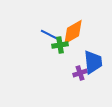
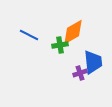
blue line: moved 21 px left
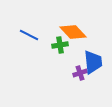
orange diamond: rotated 76 degrees clockwise
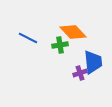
blue line: moved 1 px left, 3 px down
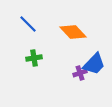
blue line: moved 14 px up; rotated 18 degrees clockwise
green cross: moved 26 px left, 13 px down
blue trapezoid: moved 1 px right, 2 px down; rotated 50 degrees clockwise
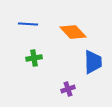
blue line: rotated 42 degrees counterclockwise
blue trapezoid: moved 1 px left, 2 px up; rotated 45 degrees counterclockwise
purple cross: moved 12 px left, 16 px down
